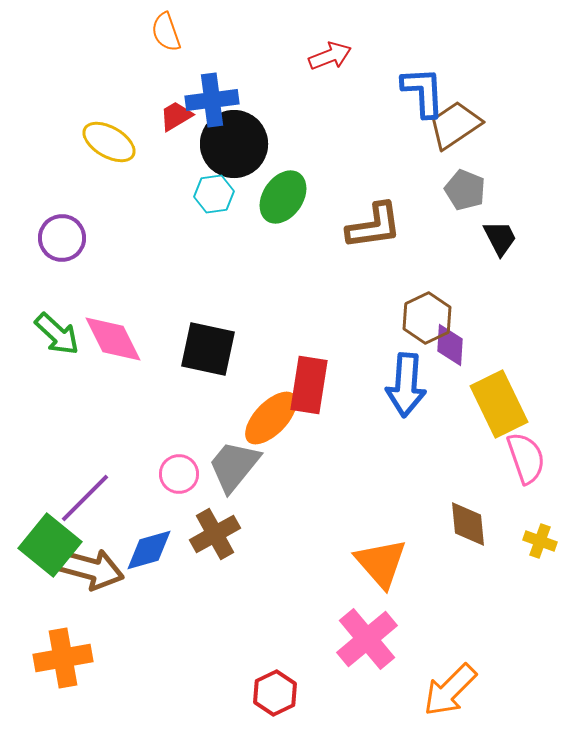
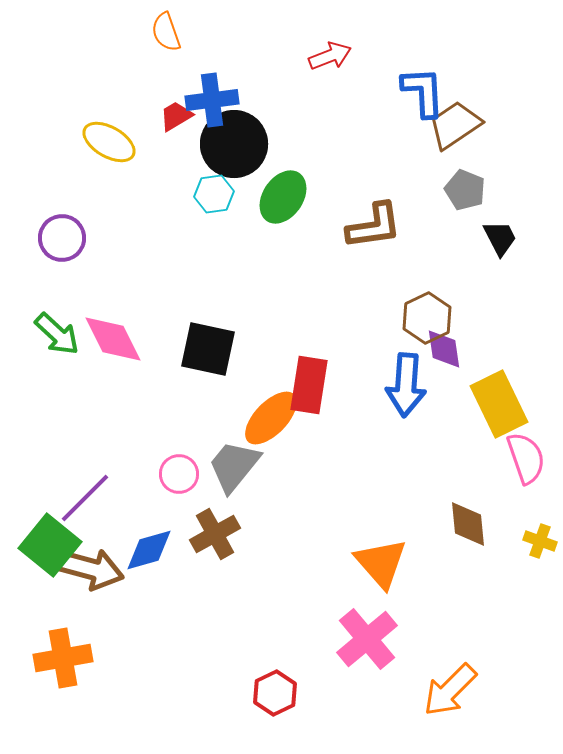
purple diamond: moved 6 px left, 4 px down; rotated 12 degrees counterclockwise
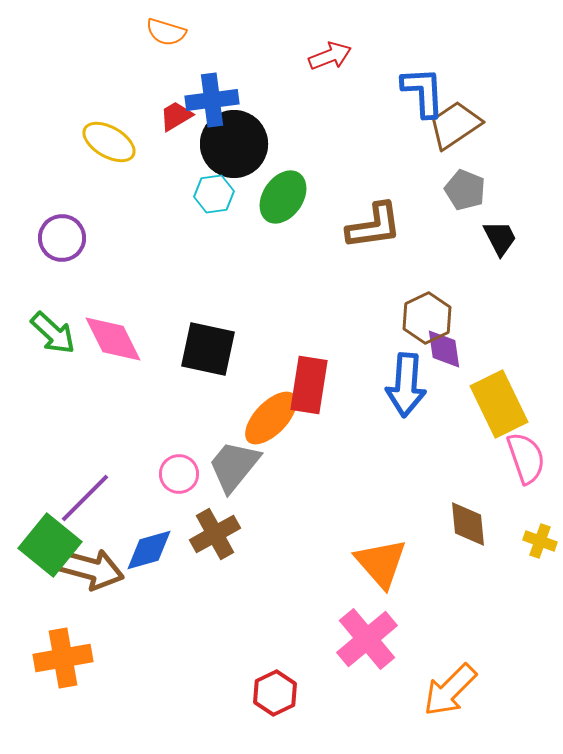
orange semicircle: rotated 54 degrees counterclockwise
green arrow: moved 4 px left, 1 px up
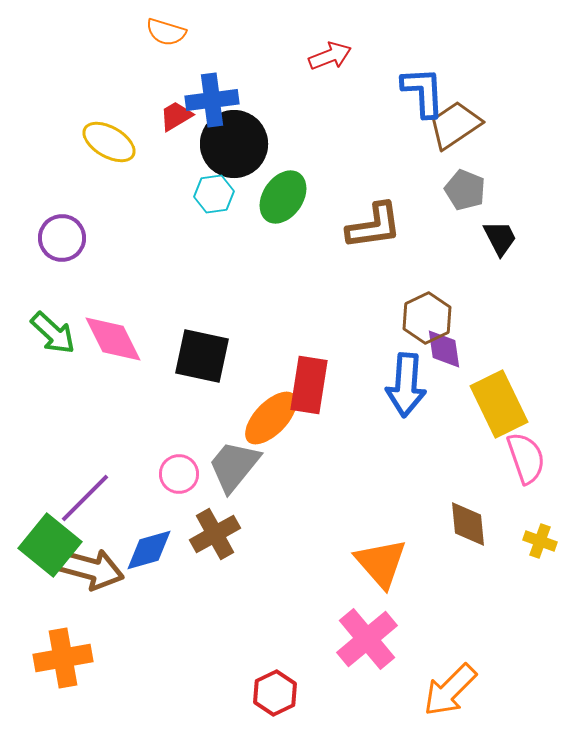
black square: moved 6 px left, 7 px down
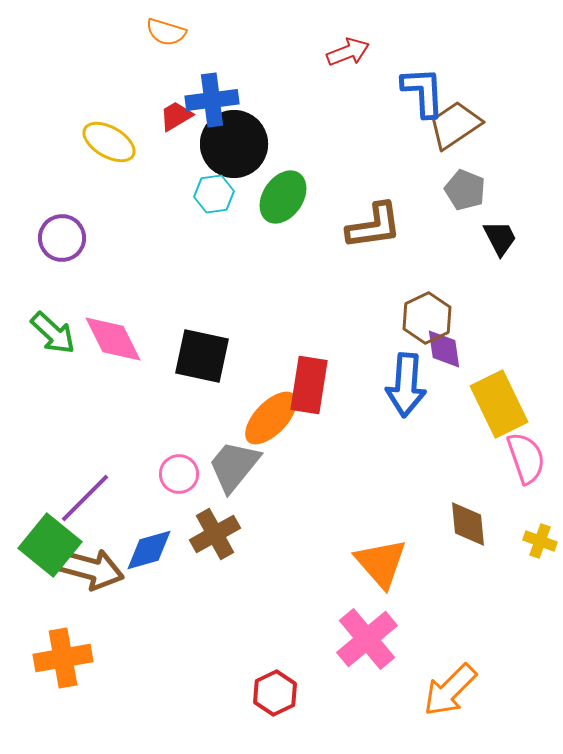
red arrow: moved 18 px right, 4 px up
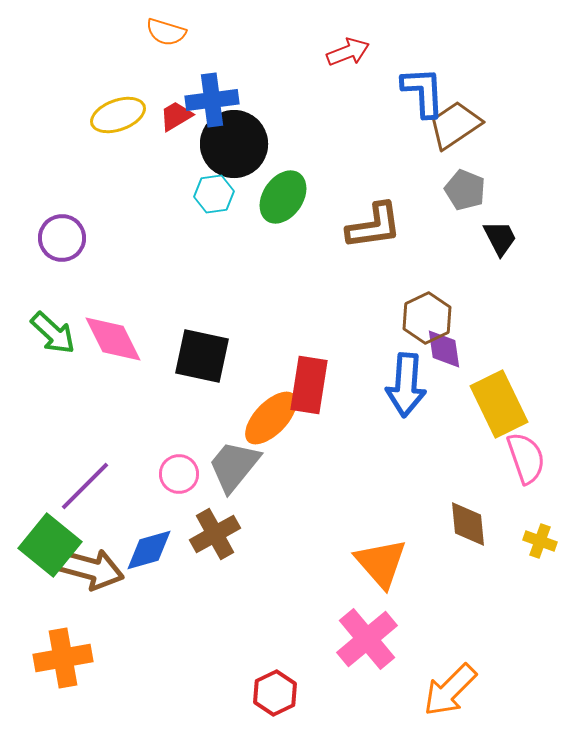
yellow ellipse: moved 9 px right, 27 px up; rotated 50 degrees counterclockwise
purple line: moved 12 px up
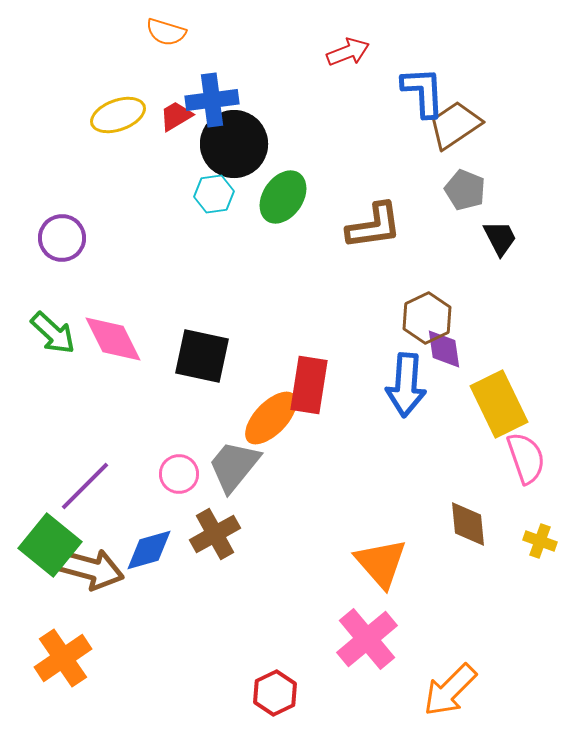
orange cross: rotated 24 degrees counterclockwise
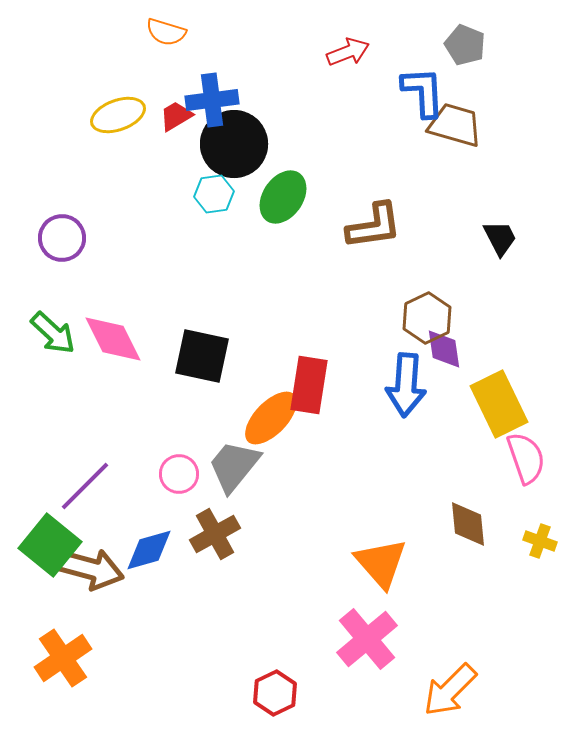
brown trapezoid: rotated 50 degrees clockwise
gray pentagon: moved 145 px up
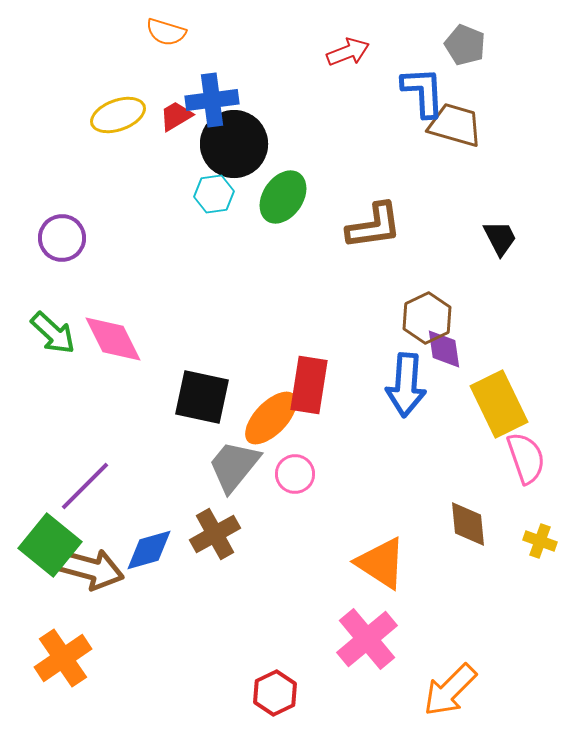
black square: moved 41 px down
pink circle: moved 116 px right
orange triangle: rotated 16 degrees counterclockwise
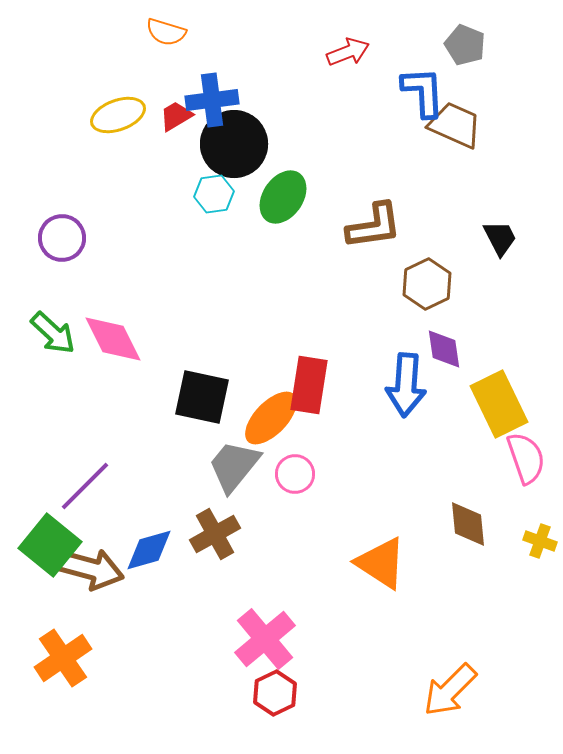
brown trapezoid: rotated 8 degrees clockwise
brown hexagon: moved 34 px up
pink cross: moved 102 px left
